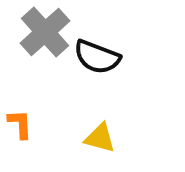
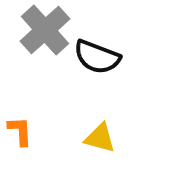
gray cross: moved 2 px up
orange L-shape: moved 7 px down
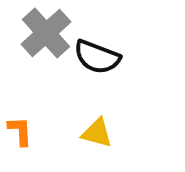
gray cross: moved 1 px right, 3 px down
yellow triangle: moved 3 px left, 5 px up
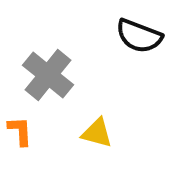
gray cross: moved 2 px right, 42 px down; rotated 9 degrees counterclockwise
black semicircle: moved 42 px right, 21 px up
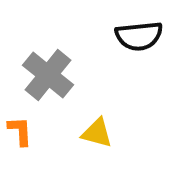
black semicircle: rotated 27 degrees counterclockwise
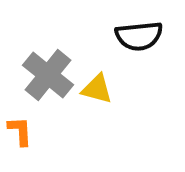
yellow triangle: moved 44 px up
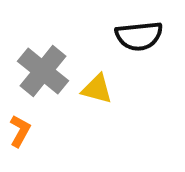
gray cross: moved 5 px left, 4 px up
orange L-shape: rotated 32 degrees clockwise
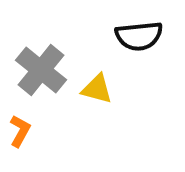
gray cross: moved 2 px left, 1 px up
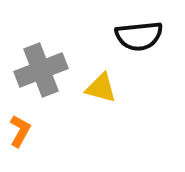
gray cross: rotated 30 degrees clockwise
yellow triangle: moved 4 px right, 1 px up
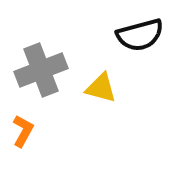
black semicircle: moved 1 px right, 1 px up; rotated 9 degrees counterclockwise
orange L-shape: moved 3 px right
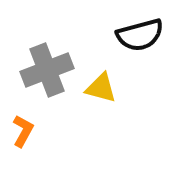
gray cross: moved 6 px right
